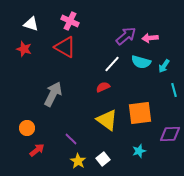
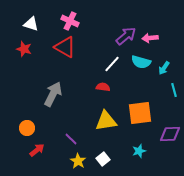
cyan arrow: moved 2 px down
red semicircle: rotated 32 degrees clockwise
yellow triangle: moved 1 px left, 1 px down; rotated 45 degrees counterclockwise
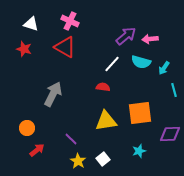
pink arrow: moved 1 px down
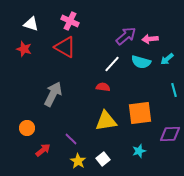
cyan arrow: moved 3 px right, 9 px up; rotated 16 degrees clockwise
red arrow: moved 6 px right
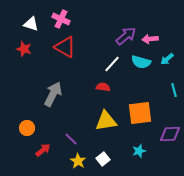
pink cross: moved 9 px left, 2 px up
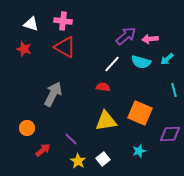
pink cross: moved 2 px right, 2 px down; rotated 18 degrees counterclockwise
orange square: rotated 30 degrees clockwise
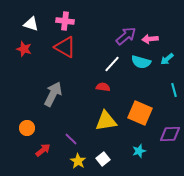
pink cross: moved 2 px right
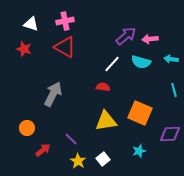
pink cross: rotated 18 degrees counterclockwise
cyan arrow: moved 4 px right; rotated 48 degrees clockwise
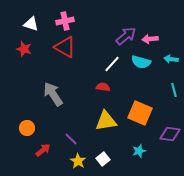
gray arrow: rotated 60 degrees counterclockwise
purple diamond: rotated 10 degrees clockwise
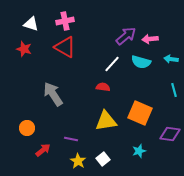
purple line: rotated 32 degrees counterclockwise
